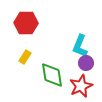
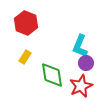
red hexagon: rotated 20 degrees clockwise
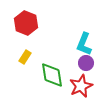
cyan L-shape: moved 4 px right, 2 px up
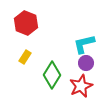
cyan L-shape: rotated 55 degrees clockwise
green diamond: rotated 40 degrees clockwise
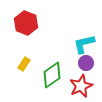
yellow rectangle: moved 1 px left, 7 px down
green diamond: rotated 24 degrees clockwise
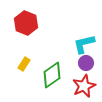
red star: moved 3 px right
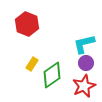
red hexagon: moved 1 px right, 1 px down
yellow rectangle: moved 8 px right
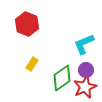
cyan L-shape: rotated 10 degrees counterclockwise
purple circle: moved 7 px down
green diamond: moved 10 px right, 3 px down
red star: moved 1 px right, 1 px down
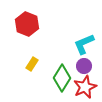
purple circle: moved 2 px left, 4 px up
green diamond: rotated 24 degrees counterclockwise
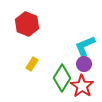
cyan L-shape: moved 1 px right, 2 px down
purple circle: moved 2 px up
red star: moved 3 px left, 1 px up; rotated 15 degrees counterclockwise
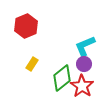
red hexagon: moved 1 px left, 2 px down; rotated 15 degrees clockwise
green diamond: rotated 20 degrees clockwise
